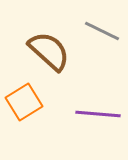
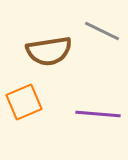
brown semicircle: rotated 129 degrees clockwise
orange square: rotated 9 degrees clockwise
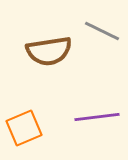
orange square: moved 26 px down
purple line: moved 1 px left, 3 px down; rotated 12 degrees counterclockwise
